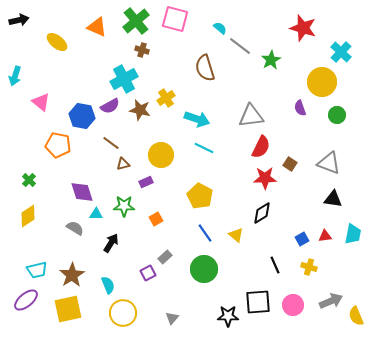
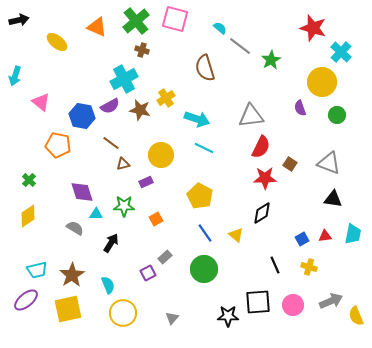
red star at (303, 28): moved 10 px right
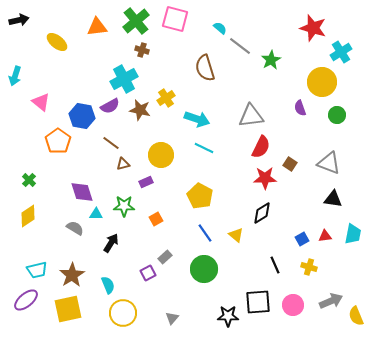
orange triangle at (97, 27): rotated 30 degrees counterclockwise
cyan cross at (341, 52): rotated 15 degrees clockwise
orange pentagon at (58, 145): moved 4 px up; rotated 25 degrees clockwise
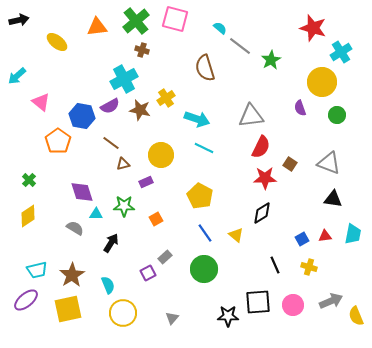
cyan arrow at (15, 76): moved 2 px right; rotated 30 degrees clockwise
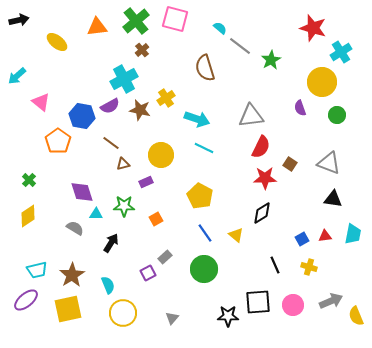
brown cross at (142, 50): rotated 32 degrees clockwise
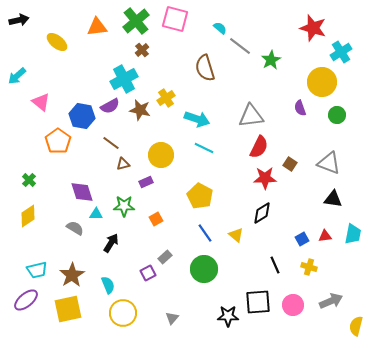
red semicircle at (261, 147): moved 2 px left
yellow semicircle at (356, 316): moved 10 px down; rotated 36 degrees clockwise
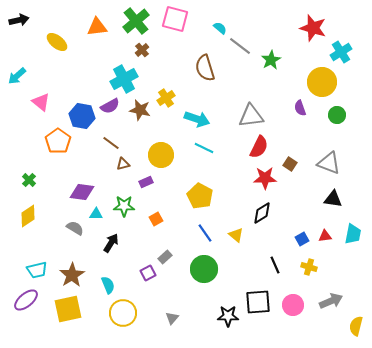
purple diamond at (82, 192): rotated 65 degrees counterclockwise
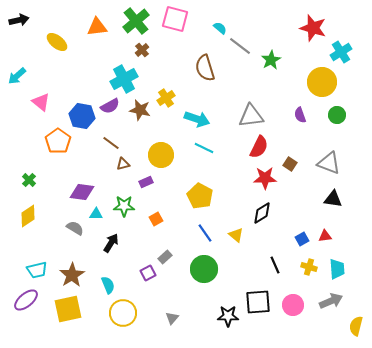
purple semicircle at (300, 108): moved 7 px down
cyan trapezoid at (353, 234): moved 16 px left, 35 px down; rotated 15 degrees counterclockwise
